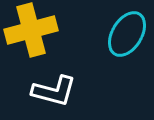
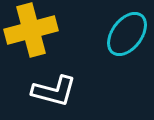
cyan ellipse: rotated 6 degrees clockwise
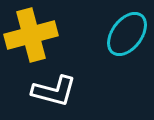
yellow cross: moved 5 px down
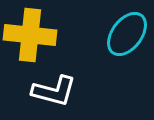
yellow cross: moved 1 px left; rotated 21 degrees clockwise
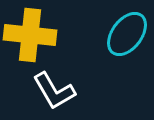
white L-shape: rotated 45 degrees clockwise
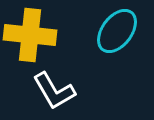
cyan ellipse: moved 10 px left, 3 px up
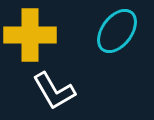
yellow cross: rotated 6 degrees counterclockwise
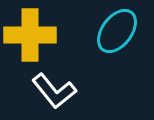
white L-shape: rotated 9 degrees counterclockwise
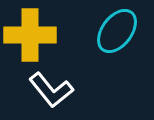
white L-shape: moved 3 px left, 1 px up
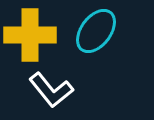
cyan ellipse: moved 21 px left
